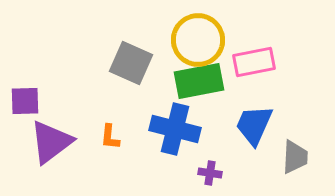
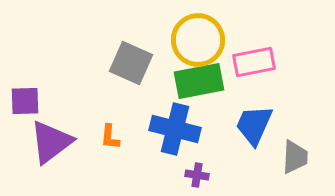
purple cross: moved 13 px left, 2 px down
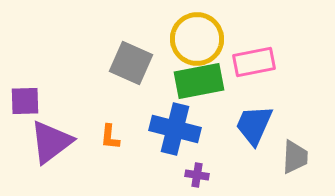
yellow circle: moved 1 px left, 1 px up
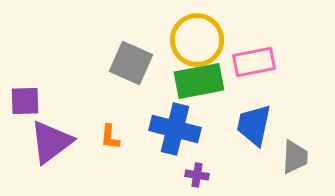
yellow circle: moved 1 px down
blue trapezoid: rotated 12 degrees counterclockwise
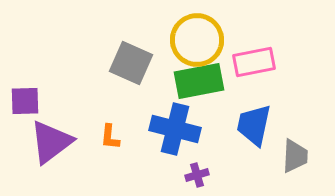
gray trapezoid: moved 1 px up
purple cross: rotated 25 degrees counterclockwise
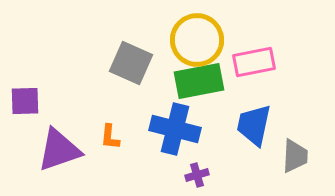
purple triangle: moved 8 px right, 8 px down; rotated 18 degrees clockwise
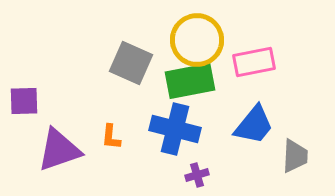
green rectangle: moved 9 px left
purple square: moved 1 px left
blue trapezoid: rotated 153 degrees counterclockwise
orange L-shape: moved 1 px right
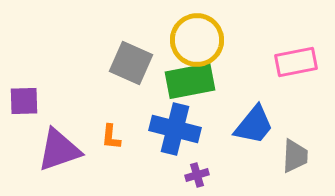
pink rectangle: moved 42 px right
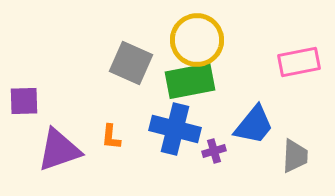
pink rectangle: moved 3 px right
purple cross: moved 17 px right, 24 px up
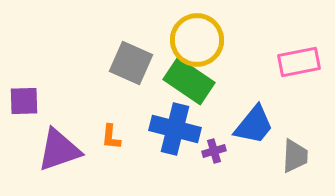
green rectangle: moved 1 px left; rotated 45 degrees clockwise
